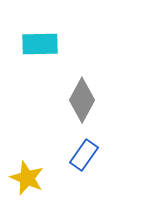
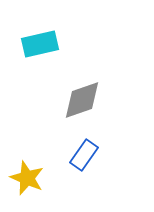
cyan rectangle: rotated 12 degrees counterclockwise
gray diamond: rotated 42 degrees clockwise
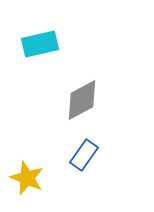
gray diamond: rotated 9 degrees counterclockwise
